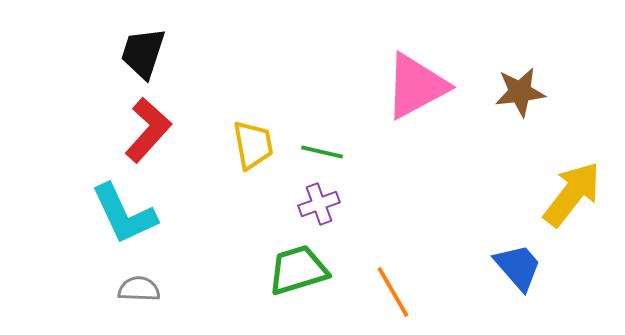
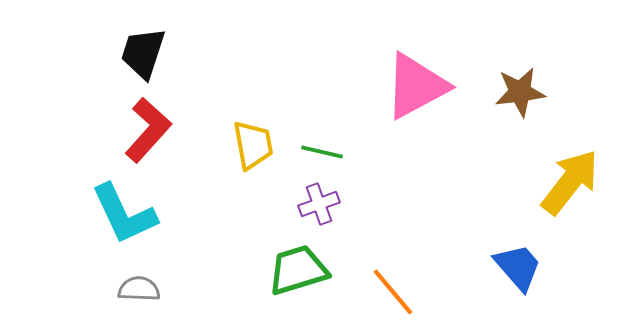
yellow arrow: moved 2 px left, 12 px up
orange line: rotated 10 degrees counterclockwise
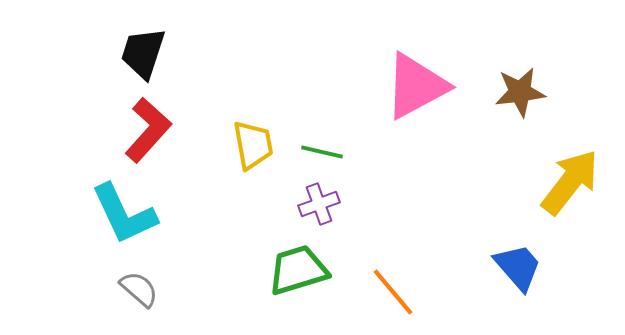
gray semicircle: rotated 39 degrees clockwise
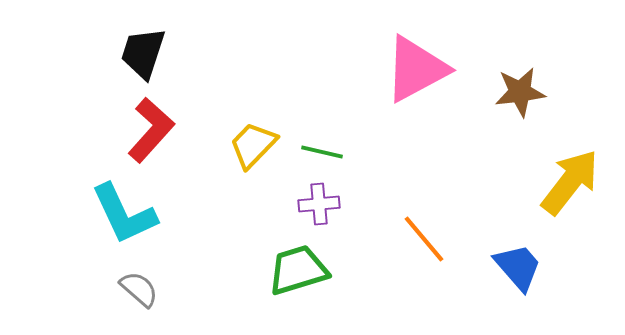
pink triangle: moved 17 px up
red L-shape: moved 3 px right
yellow trapezoid: rotated 126 degrees counterclockwise
purple cross: rotated 15 degrees clockwise
orange line: moved 31 px right, 53 px up
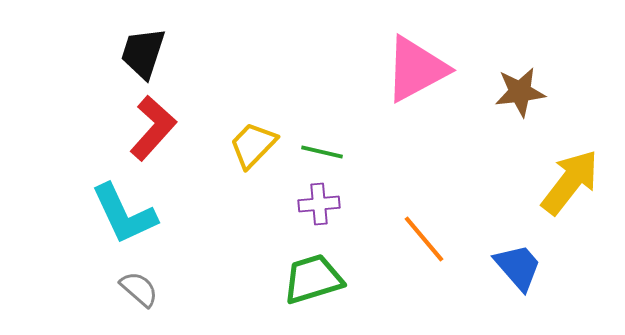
red L-shape: moved 2 px right, 2 px up
green trapezoid: moved 15 px right, 9 px down
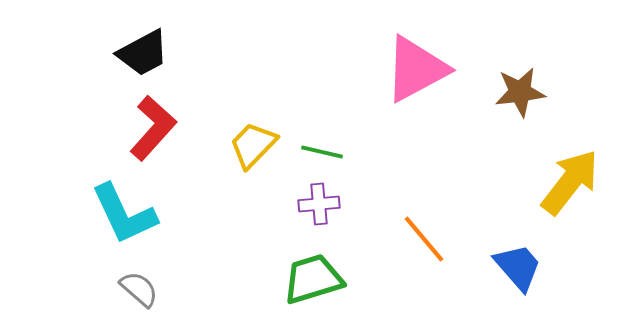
black trapezoid: rotated 136 degrees counterclockwise
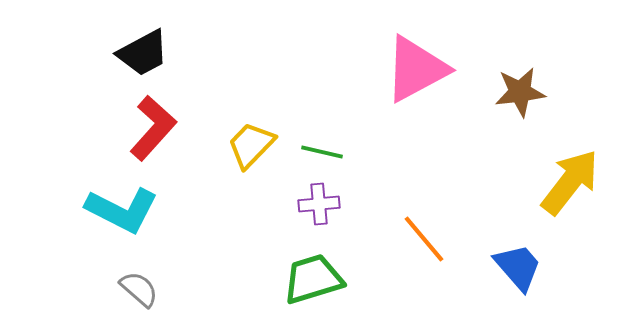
yellow trapezoid: moved 2 px left
cyan L-shape: moved 2 px left, 4 px up; rotated 38 degrees counterclockwise
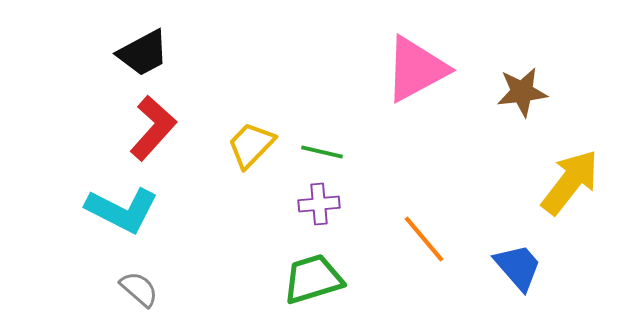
brown star: moved 2 px right
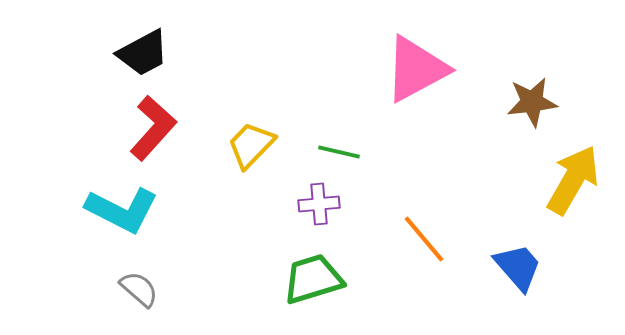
brown star: moved 10 px right, 10 px down
green line: moved 17 px right
yellow arrow: moved 3 px right, 2 px up; rotated 8 degrees counterclockwise
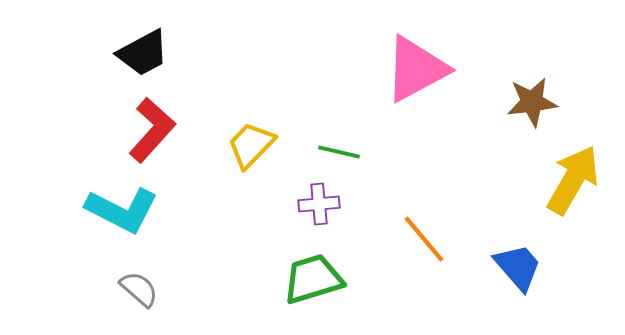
red L-shape: moved 1 px left, 2 px down
